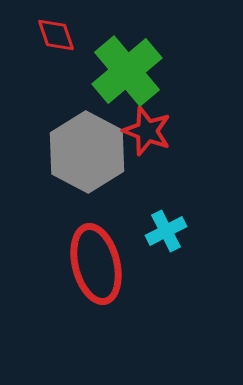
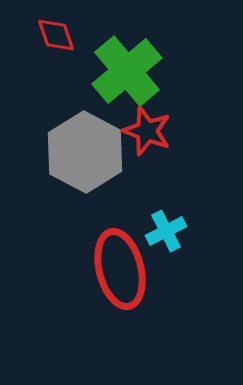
gray hexagon: moved 2 px left
red ellipse: moved 24 px right, 5 px down
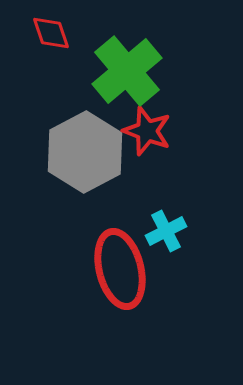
red diamond: moved 5 px left, 2 px up
gray hexagon: rotated 4 degrees clockwise
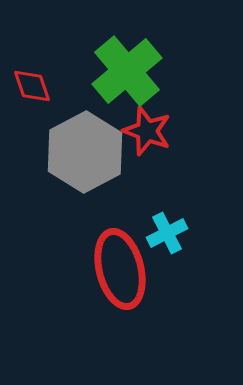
red diamond: moved 19 px left, 53 px down
cyan cross: moved 1 px right, 2 px down
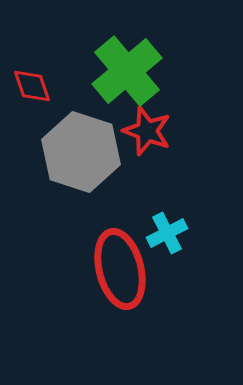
gray hexagon: moved 4 px left; rotated 14 degrees counterclockwise
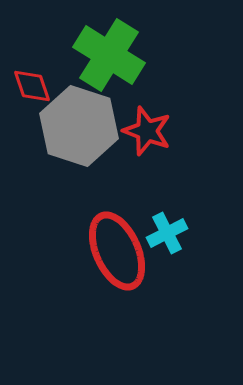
green cross: moved 18 px left, 16 px up; rotated 18 degrees counterclockwise
gray hexagon: moved 2 px left, 26 px up
red ellipse: moved 3 px left, 18 px up; rotated 10 degrees counterclockwise
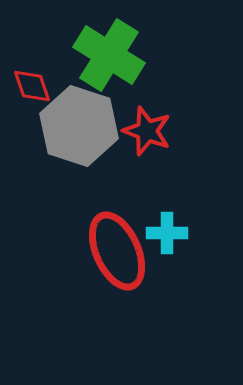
cyan cross: rotated 27 degrees clockwise
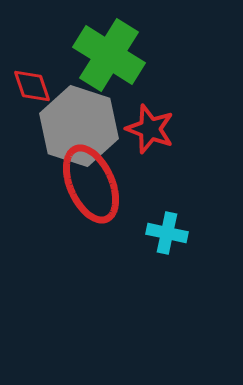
red star: moved 3 px right, 2 px up
cyan cross: rotated 12 degrees clockwise
red ellipse: moved 26 px left, 67 px up
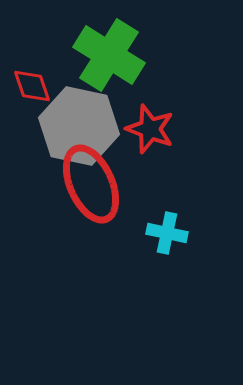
gray hexagon: rotated 6 degrees counterclockwise
